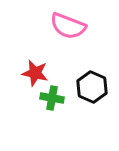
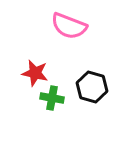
pink semicircle: moved 1 px right
black hexagon: rotated 8 degrees counterclockwise
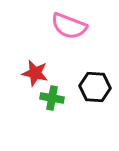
black hexagon: moved 3 px right; rotated 12 degrees counterclockwise
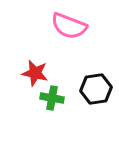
black hexagon: moved 1 px right, 2 px down; rotated 12 degrees counterclockwise
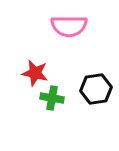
pink semicircle: rotated 21 degrees counterclockwise
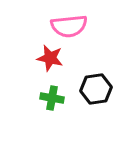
pink semicircle: rotated 6 degrees counterclockwise
red star: moved 15 px right, 15 px up
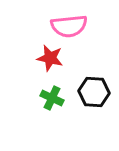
black hexagon: moved 2 px left, 3 px down; rotated 12 degrees clockwise
green cross: rotated 15 degrees clockwise
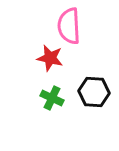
pink semicircle: rotated 93 degrees clockwise
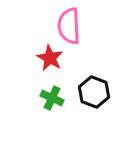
red star: rotated 16 degrees clockwise
black hexagon: rotated 16 degrees clockwise
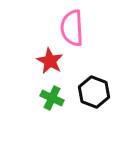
pink semicircle: moved 3 px right, 2 px down
red star: moved 3 px down
